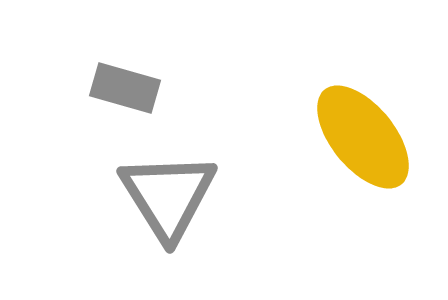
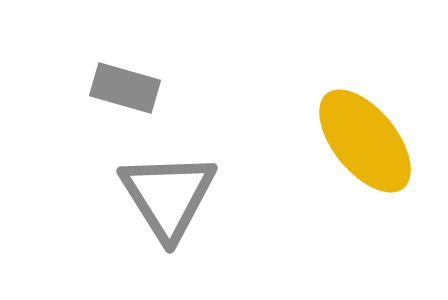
yellow ellipse: moved 2 px right, 4 px down
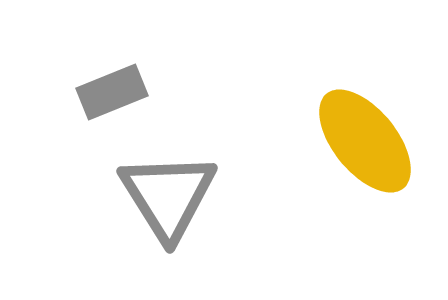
gray rectangle: moved 13 px left, 4 px down; rotated 38 degrees counterclockwise
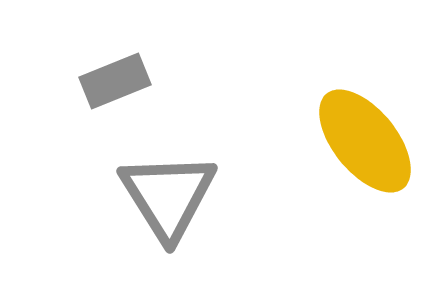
gray rectangle: moved 3 px right, 11 px up
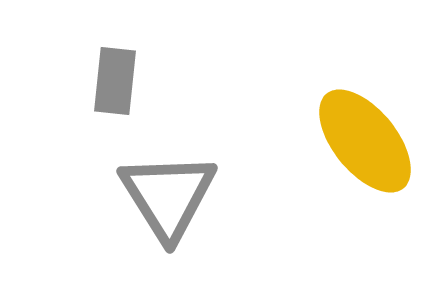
gray rectangle: rotated 62 degrees counterclockwise
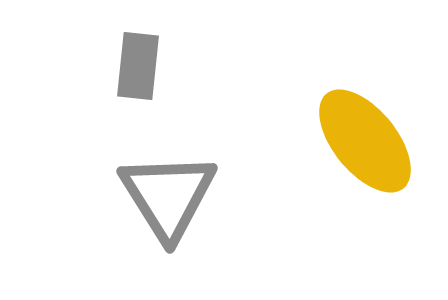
gray rectangle: moved 23 px right, 15 px up
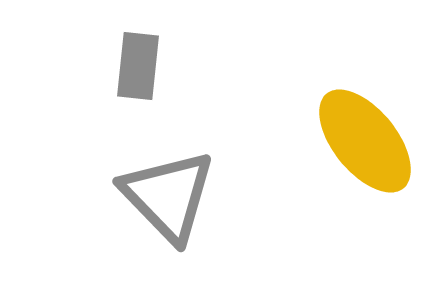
gray triangle: rotated 12 degrees counterclockwise
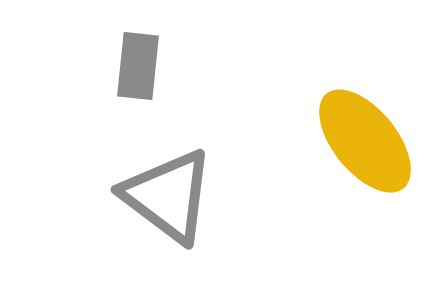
gray triangle: rotated 9 degrees counterclockwise
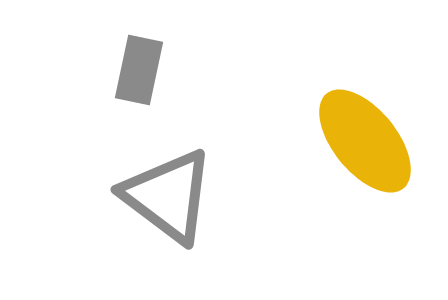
gray rectangle: moved 1 px right, 4 px down; rotated 6 degrees clockwise
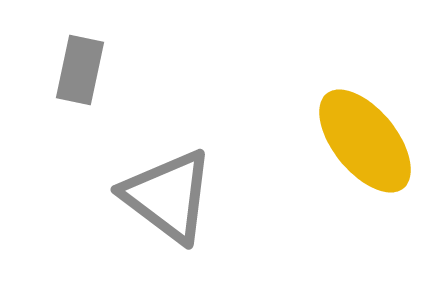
gray rectangle: moved 59 px left
